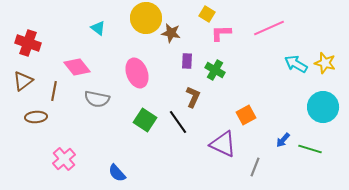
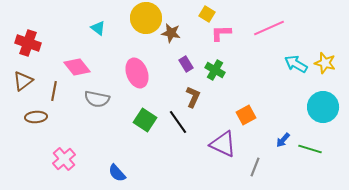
purple rectangle: moved 1 px left, 3 px down; rotated 35 degrees counterclockwise
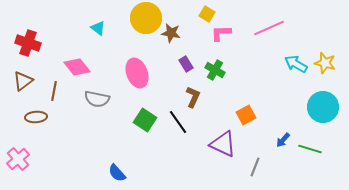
pink cross: moved 46 px left
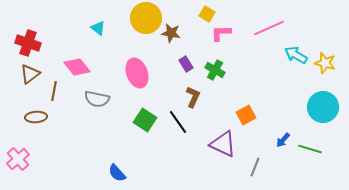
cyan arrow: moved 9 px up
brown triangle: moved 7 px right, 7 px up
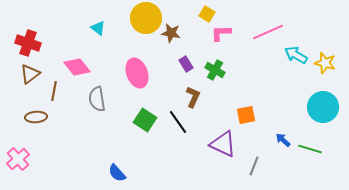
pink line: moved 1 px left, 4 px down
gray semicircle: rotated 70 degrees clockwise
orange square: rotated 18 degrees clockwise
blue arrow: rotated 91 degrees clockwise
gray line: moved 1 px left, 1 px up
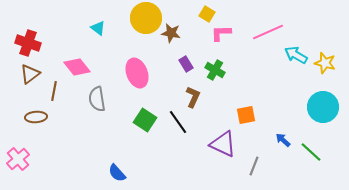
green line: moved 1 px right, 3 px down; rotated 25 degrees clockwise
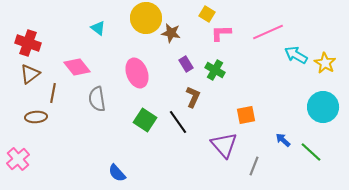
yellow star: rotated 15 degrees clockwise
brown line: moved 1 px left, 2 px down
purple triangle: moved 1 px right, 1 px down; rotated 24 degrees clockwise
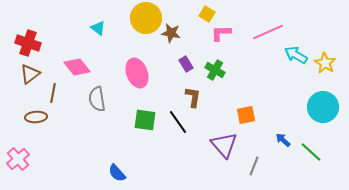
brown L-shape: rotated 15 degrees counterclockwise
green square: rotated 25 degrees counterclockwise
